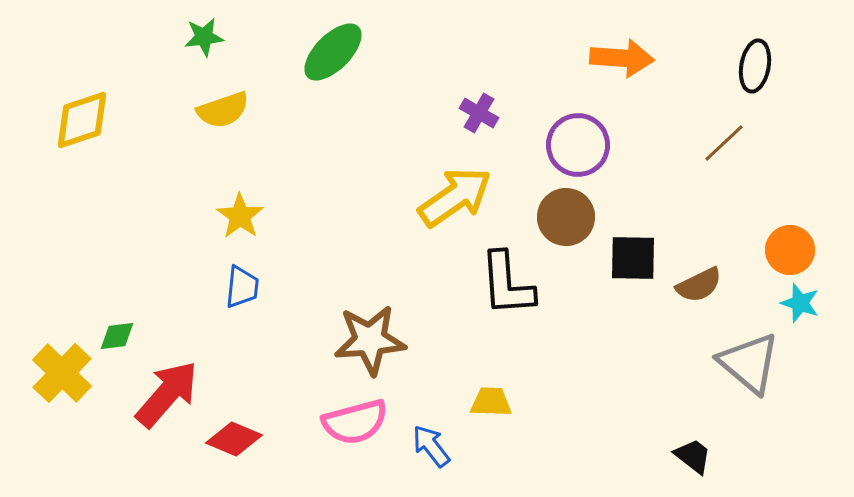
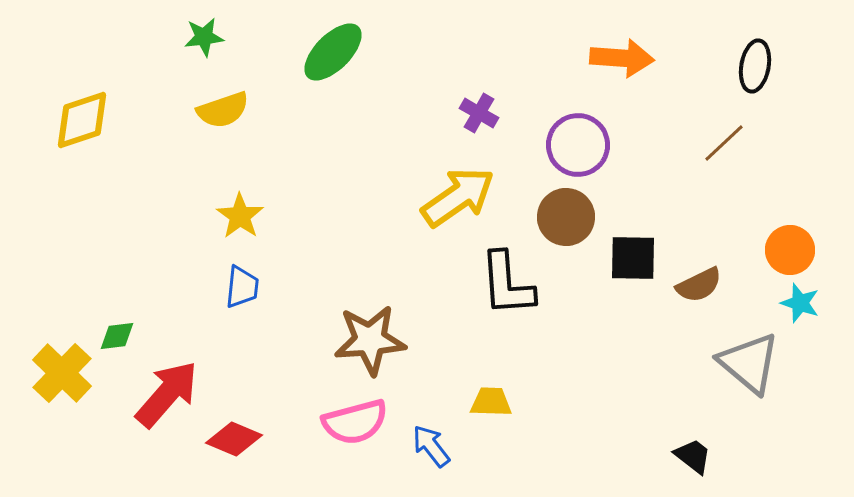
yellow arrow: moved 3 px right
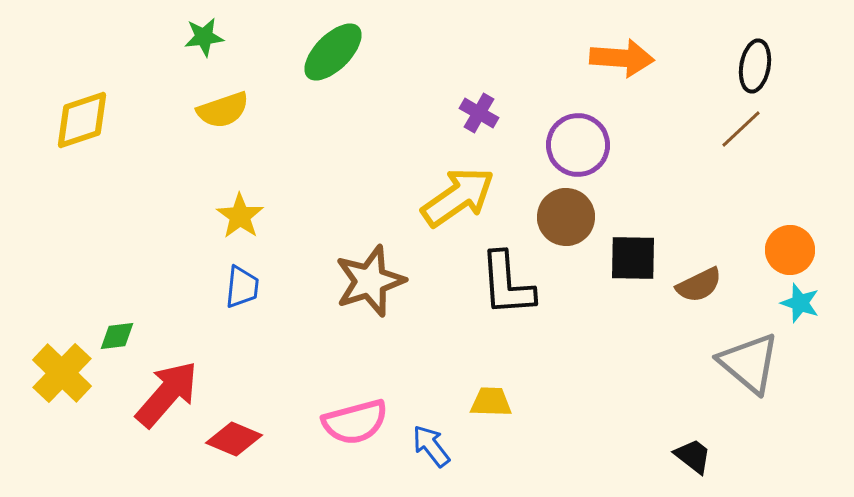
brown line: moved 17 px right, 14 px up
brown star: moved 59 px up; rotated 14 degrees counterclockwise
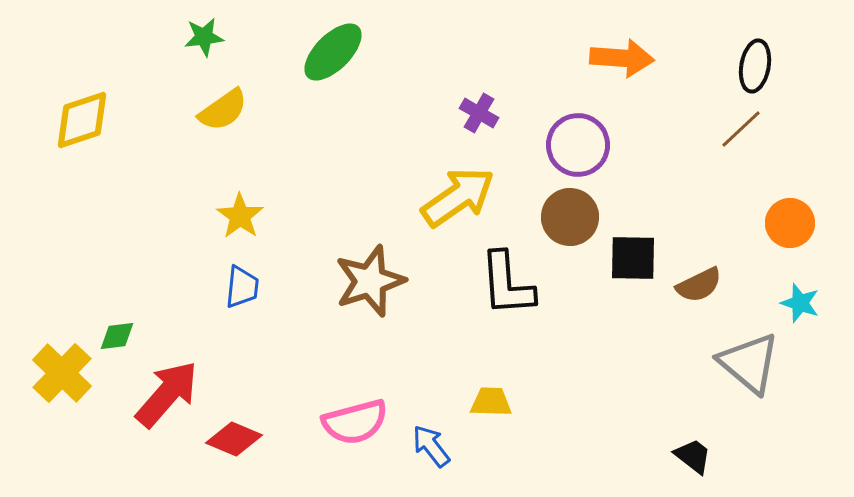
yellow semicircle: rotated 16 degrees counterclockwise
brown circle: moved 4 px right
orange circle: moved 27 px up
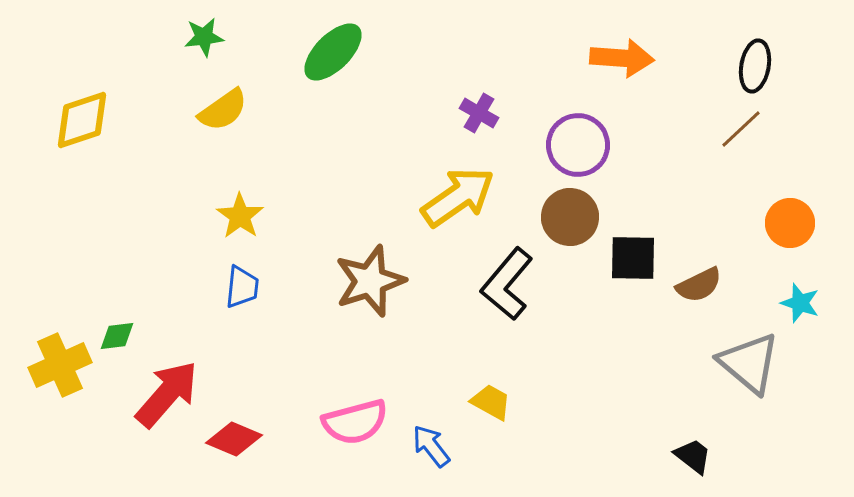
black L-shape: rotated 44 degrees clockwise
yellow cross: moved 2 px left, 8 px up; rotated 22 degrees clockwise
yellow trapezoid: rotated 27 degrees clockwise
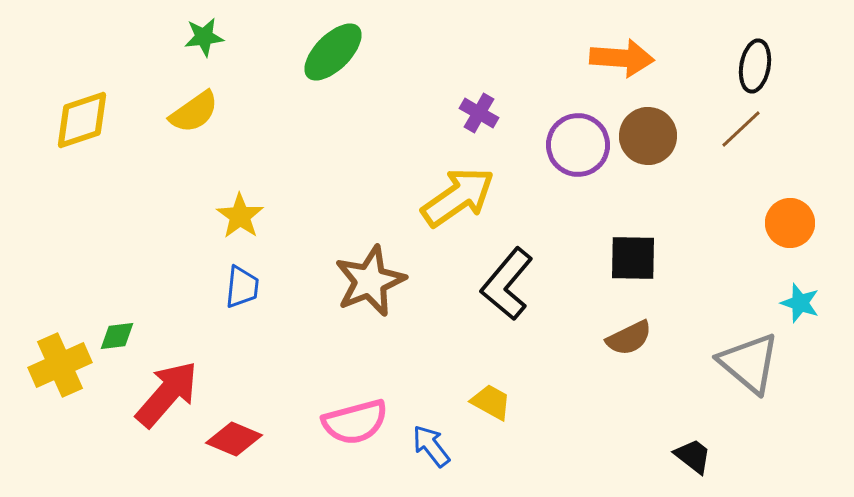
yellow semicircle: moved 29 px left, 2 px down
brown circle: moved 78 px right, 81 px up
brown star: rotated 4 degrees counterclockwise
brown semicircle: moved 70 px left, 53 px down
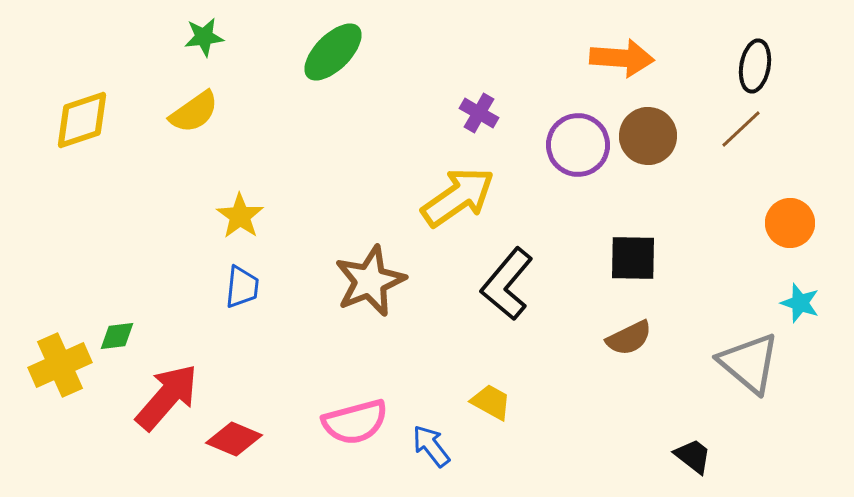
red arrow: moved 3 px down
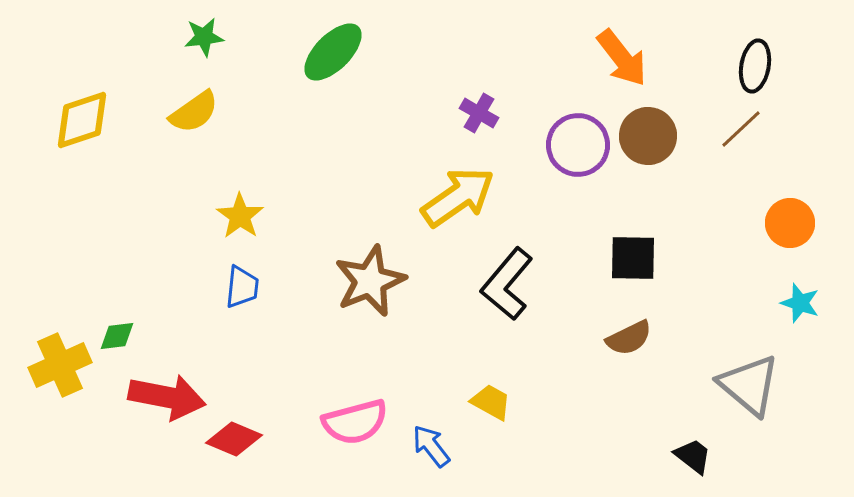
orange arrow: rotated 48 degrees clockwise
gray triangle: moved 22 px down
red arrow: rotated 60 degrees clockwise
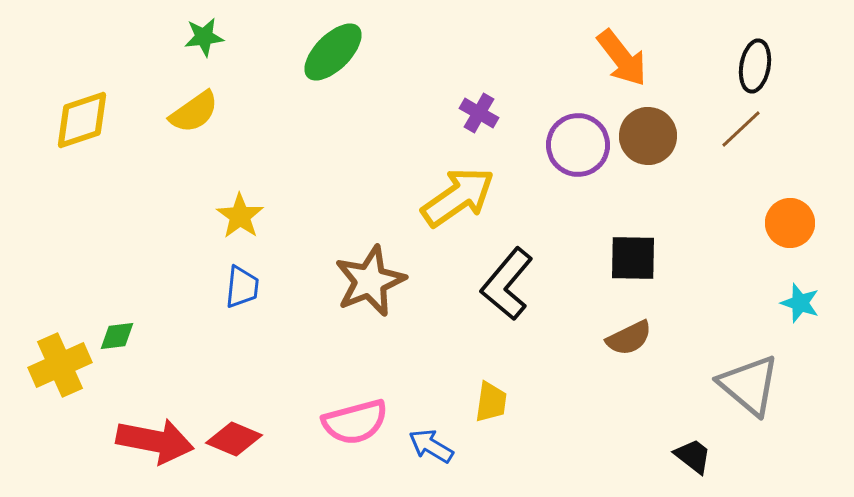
red arrow: moved 12 px left, 44 px down
yellow trapezoid: rotated 69 degrees clockwise
blue arrow: rotated 21 degrees counterclockwise
